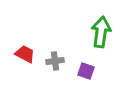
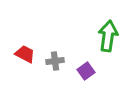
green arrow: moved 7 px right, 4 px down
purple square: rotated 36 degrees clockwise
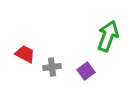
green arrow: rotated 12 degrees clockwise
gray cross: moved 3 px left, 6 px down
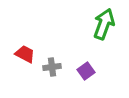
green arrow: moved 4 px left, 12 px up
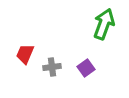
red trapezoid: rotated 95 degrees counterclockwise
purple square: moved 3 px up
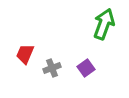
gray cross: moved 1 px down; rotated 12 degrees counterclockwise
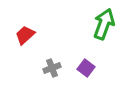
red trapezoid: moved 19 px up; rotated 25 degrees clockwise
purple square: rotated 18 degrees counterclockwise
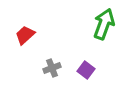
purple square: moved 2 px down
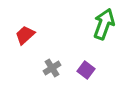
gray cross: rotated 12 degrees counterclockwise
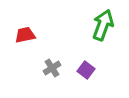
green arrow: moved 1 px left, 1 px down
red trapezoid: rotated 30 degrees clockwise
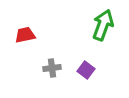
gray cross: rotated 24 degrees clockwise
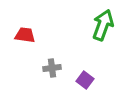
red trapezoid: rotated 20 degrees clockwise
purple square: moved 1 px left, 10 px down
